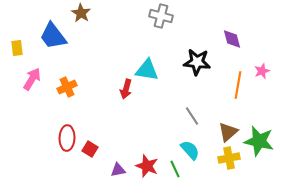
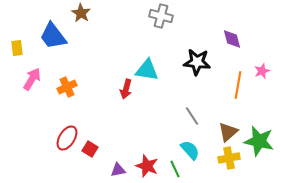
red ellipse: rotated 30 degrees clockwise
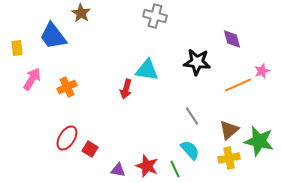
gray cross: moved 6 px left
orange line: rotated 56 degrees clockwise
brown triangle: moved 1 px right, 2 px up
purple triangle: rotated 21 degrees clockwise
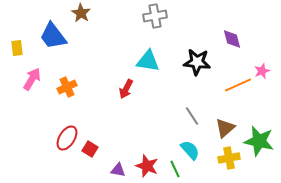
gray cross: rotated 25 degrees counterclockwise
cyan triangle: moved 1 px right, 9 px up
red arrow: rotated 12 degrees clockwise
brown triangle: moved 4 px left, 2 px up
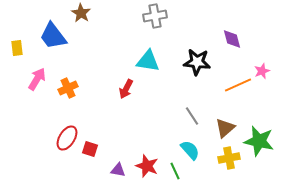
pink arrow: moved 5 px right
orange cross: moved 1 px right, 1 px down
red square: rotated 14 degrees counterclockwise
green line: moved 2 px down
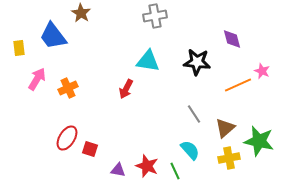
yellow rectangle: moved 2 px right
pink star: rotated 28 degrees counterclockwise
gray line: moved 2 px right, 2 px up
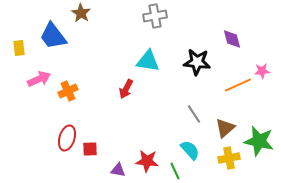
pink star: rotated 28 degrees counterclockwise
pink arrow: moved 2 px right; rotated 35 degrees clockwise
orange cross: moved 3 px down
red ellipse: rotated 15 degrees counterclockwise
red square: rotated 21 degrees counterclockwise
red star: moved 5 px up; rotated 15 degrees counterclockwise
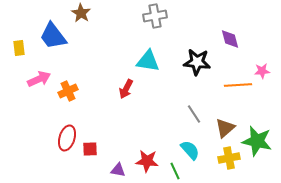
purple diamond: moved 2 px left
orange line: rotated 20 degrees clockwise
green star: moved 2 px left
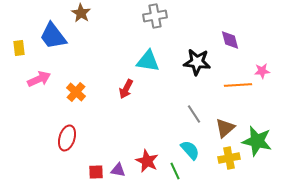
purple diamond: moved 1 px down
orange cross: moved 8 px right, 1 px down; rotated 24 degrees counterclockwise
red square: moved 6 px right, 23 px down
red star: rotated 20 degrees clockwise
